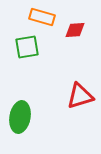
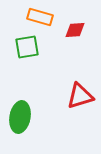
orange rectangle: moved 2 px left
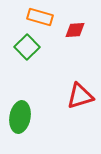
green square: rotated 35 degrees counterclockwise
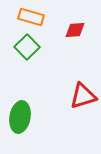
orange rectangle: moved 9 px left
red triangle: moved 3 px right
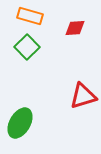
orange rectangle: moved 1 px left, 1 px up
red diamond: moved 2 px up
green ellipse: moved 6 px down; rotated 20 degrees clockwise
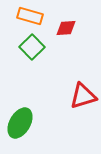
red diamond: moved 9 px left
green square: moved 5 px right
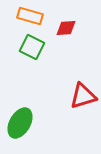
green square: rotated 20 degrees counterclockwise
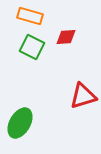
red diamond: moved 9 px down
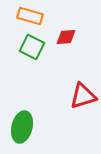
green ellipse: moved 2 px right, 4 px down; rotated 16 degrees counterclockwise
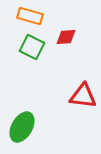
red triangle: rotated 24 degrees clockwise
green ellipse: rotated 16 degrees clockwise
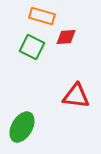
orange rectangle: moved 12 px right
red triangle: moved 7 px left
